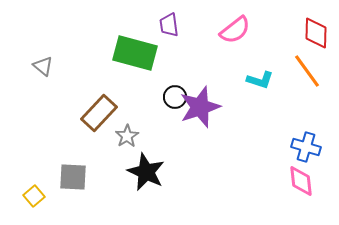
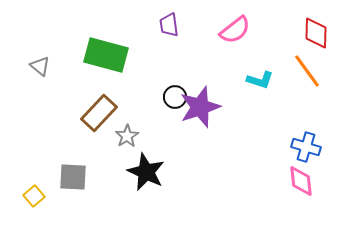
green rectangle: moved 29 px left, 2 px down
gray triangle: moved 3 px left
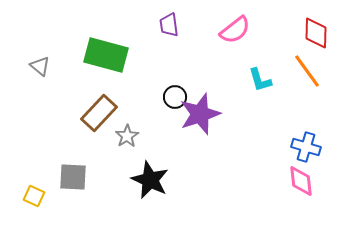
cyan L-shape: rotated 56 degrees clockwise
purple star: moved 7 px down
black star: moved 4 px right, 8 px down
yellow square: rotated 25 degrees counterclockwise
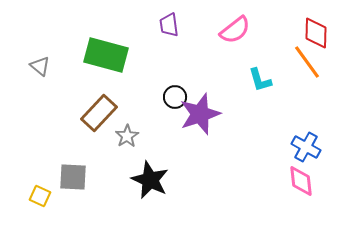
orange line: moved 9 px up
blue cross: rotated 12 degrees clockwise
yellow square: moved 6 px right
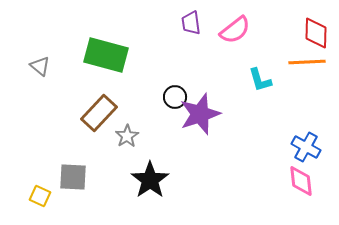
purple trapezoid: moved 22 px right, 2 px up
orange line: rotated 57 degrees counterclockwise
black star: rotated 12 degrees clockwise
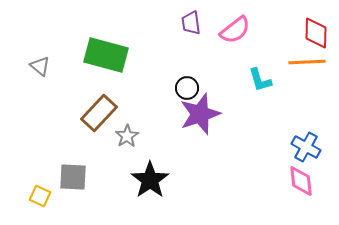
black circle: moved 12 px right, 9 px up
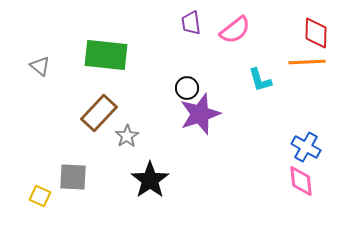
green rectangle: rotated 9 degrees counterclockwise
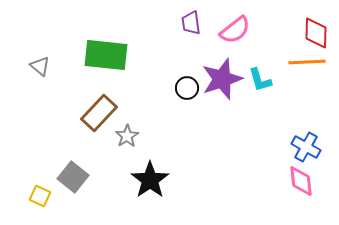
purple star: moved 22 px right, 35 px up
gray square: rotated 36 degrees clockwise
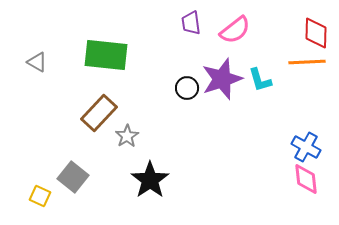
gray triangle: moved 3 px left, 4 px up; rotated 10 degrees counterclockwise
pink diamond: moved 5 px right, 2 px up
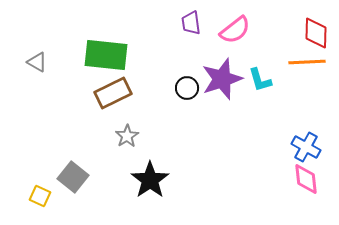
brown rectangle: moved 14 px right, 20 px up; rotated 21 degrees clockwise
